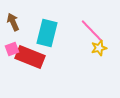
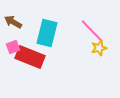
brown arrow: rotated 36 degrees counterclockwise
pink square: moved 1 px right, 2 px up
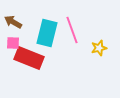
pink line: moved 20 px left, 1 px up; rotated 24 degrees clockwise
pink square: moved 4 px up; rotated 24 degrees clockwise
red rectangle: moved 1 px left, 1 px down
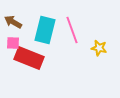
cyan rectangle: moved 2 px left, 3 px up
yellow star: rotated 28 degrees clockwise
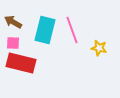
red rectangle: moved 8 px left, 5 px down; rotated 8 degrees counterclockwise
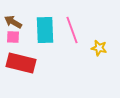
cyan rectangle: rotated 16 degrees counterclockwise
pink square: moved 6 px up
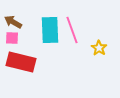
cyan rectangle: moved 5 px right
pink square: moved 1 px left, 1 px down
yellow star: rotated 21 degrees clockwise
red rectangle: moved 1 px up
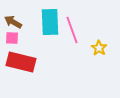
cyan rectangle: moved 8 px up
